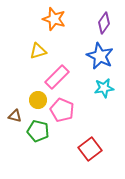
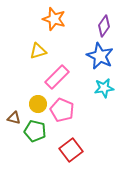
purple diamond: moved 3 px down
yellow circle: moved 4 px down
brown triangle: moved 1 px left, 2 px down
green pentagon: moved 3 px left
red square: moved 19 px left, 1 px down
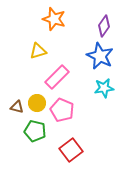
yellow circle: moved 1 px left, 1 px up
brown triangle: moved 3 px right, 11 px up
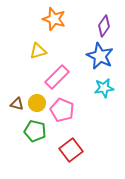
brown triangle: moved 3 px up
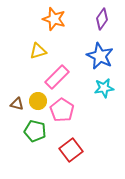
purple diamond: moved 2 px left, 7 px up
yellow circle: moved 1 px right, 2 px up
pink pentagon: rotated 10 degrees clockwise
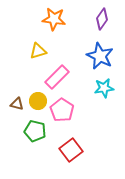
orange star: rotated 10 degrees counterclockwise
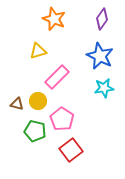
orange star: rotated 15 degrees clockwise
pink pentagon: moved 9 px down
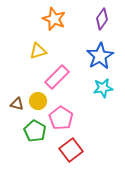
blue star: rotated 16 degrees clockwise
cyan star: moved 1 px left
pink pentagon: moved 1 px left, 1 px up
green pentagon: rotated 15 degrees clockwise
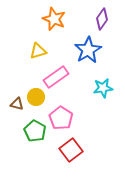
blue star: moved 12 px left, 6 px up
pink rectangle: moved 1 px left; rotated 10 degrees clockwise
yellow circle: moved 2 px left, 4 px up
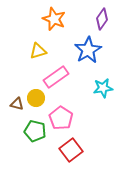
yellow circle: moved 1 px down
green pentagon: rotated 15 degrees counterclockwise
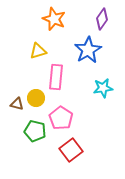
pink rectangle: rotated 50 degrees counterclockwise
